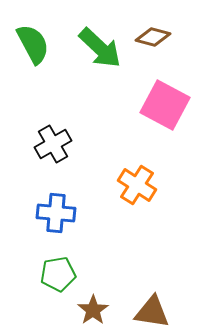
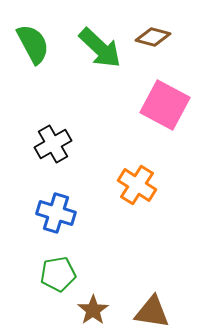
blue cross: rotated 12 degrees clockwise
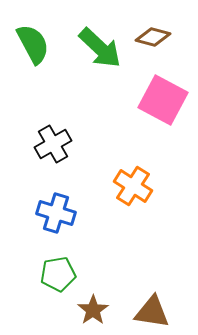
pink square: moved 2 px left, 5 px up
orange cross: moved 4 px left, 1 px down
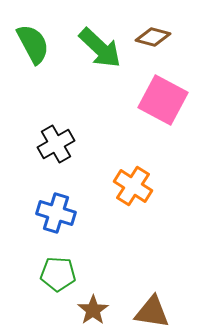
black cross: moved 3 px right
green pentagon: rotated 12 degrees clockwise
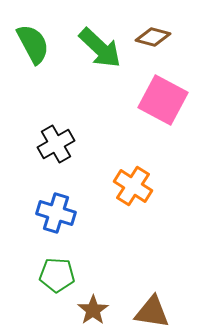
green pentagon: moved 1 px left, 1 px down
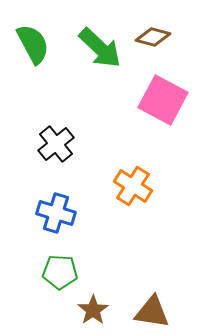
black cross: rotated 9 degrees counterclockwise
green pentagon: moved 3 px right, 3 px up
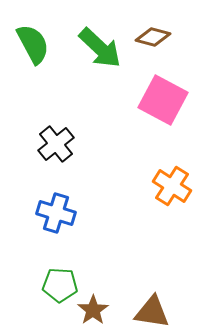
orange cross: moved 39 px right
green pentagon: moved 13 px down
